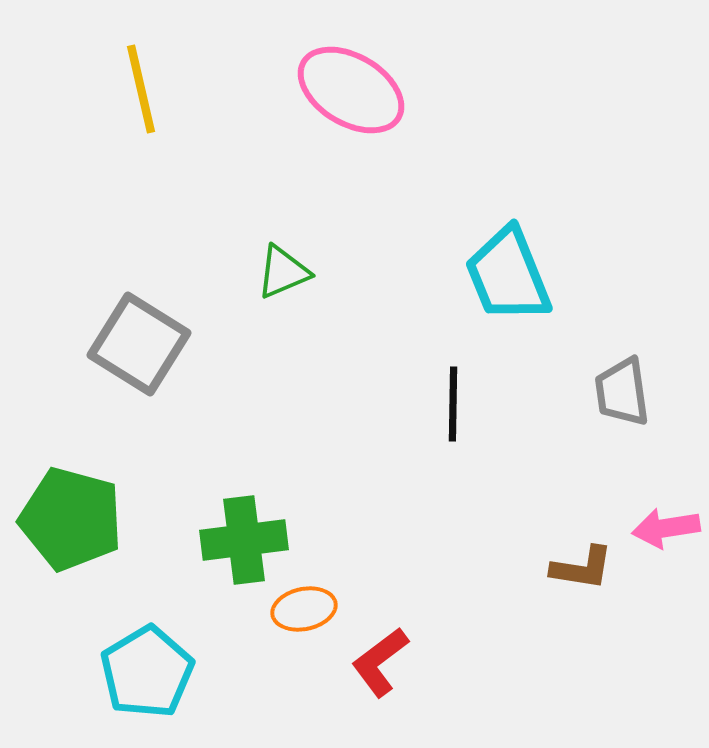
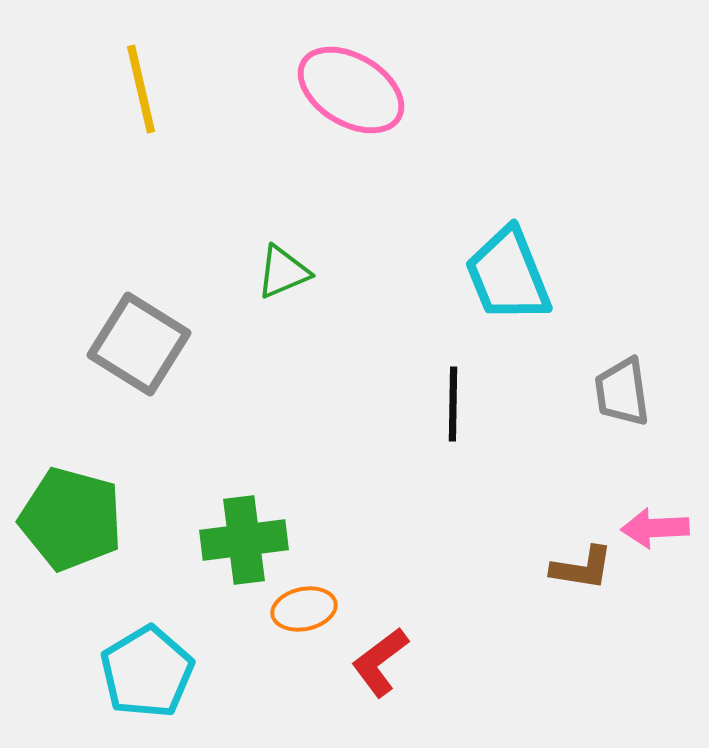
pink arrow: moved 11 px left; rotated 6 degrees clockwise
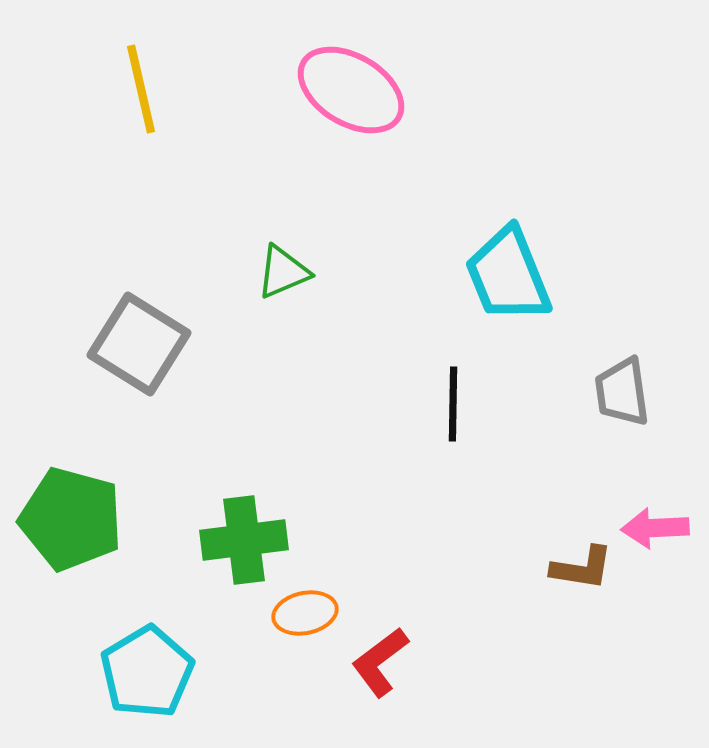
orange ellipse: moved 1 px right, 4 px down
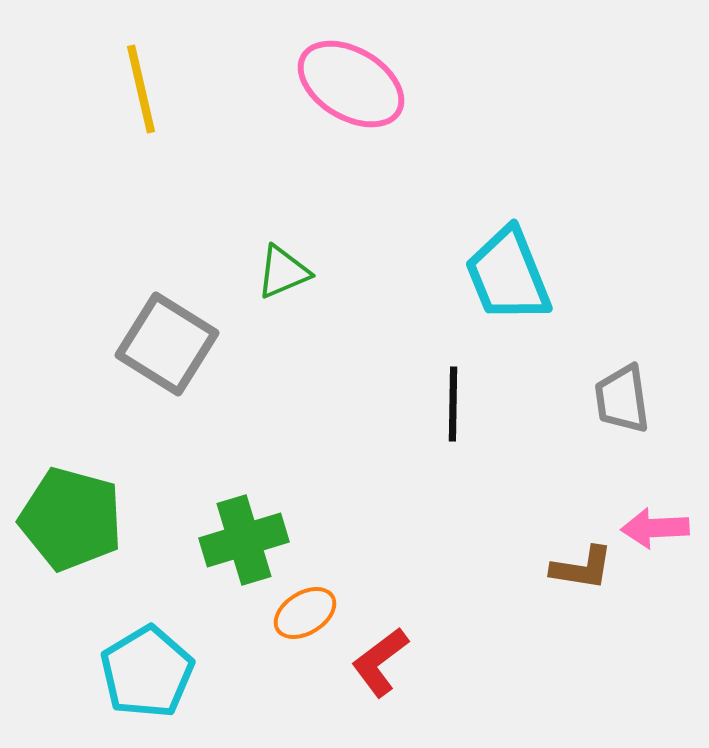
pink ellipse: moved 6 px up
gray square: moved 28 px right
gray trapezoid: moved 7 px down
green cross: rotated 10 degrees counterclockwise
orange ellipse: rotated 20 degrees counterclockwise
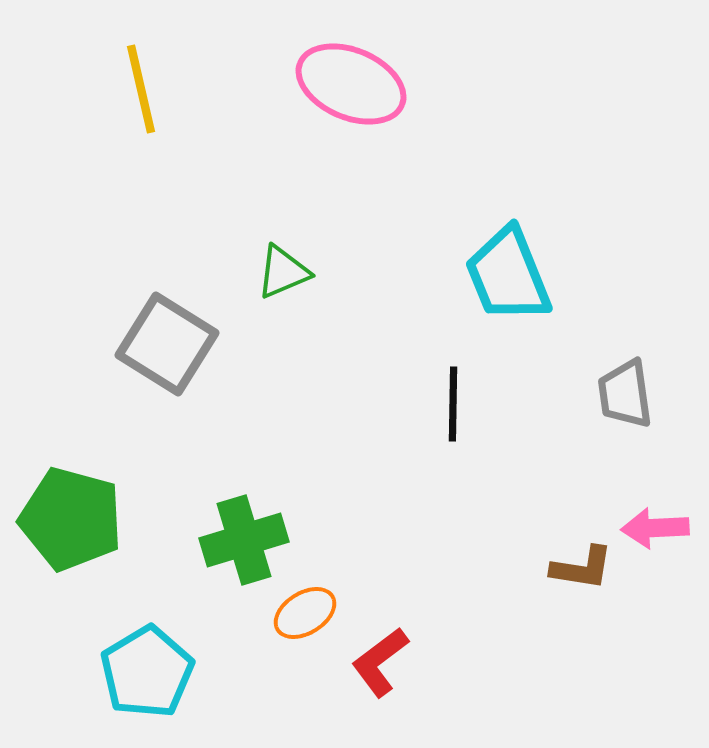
pink ellipse: rotated 8 degrees counterclockwise
gray trapezoid: moved 3 px right, 5 px up
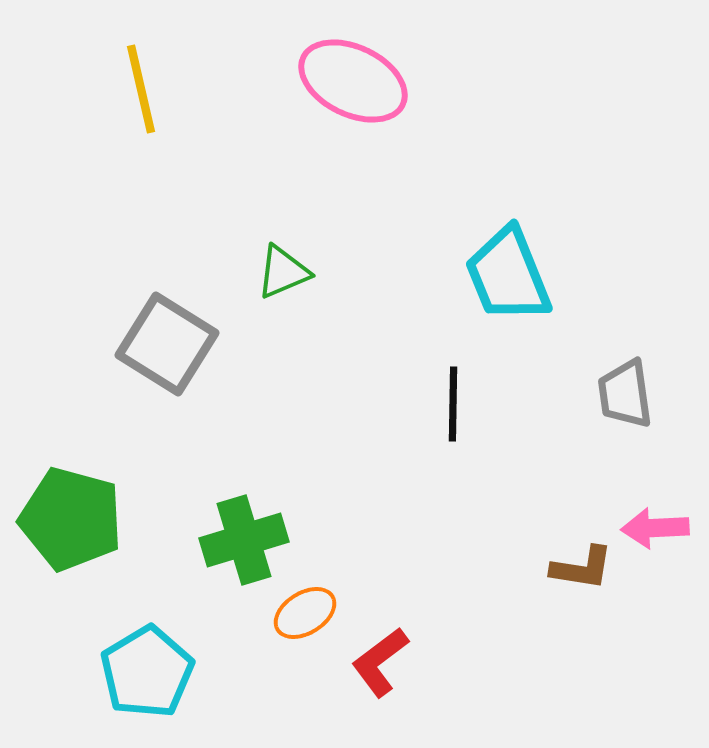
pink ellipse: moved 2 px right, 3 px up; rotated 3 degrees clockwise
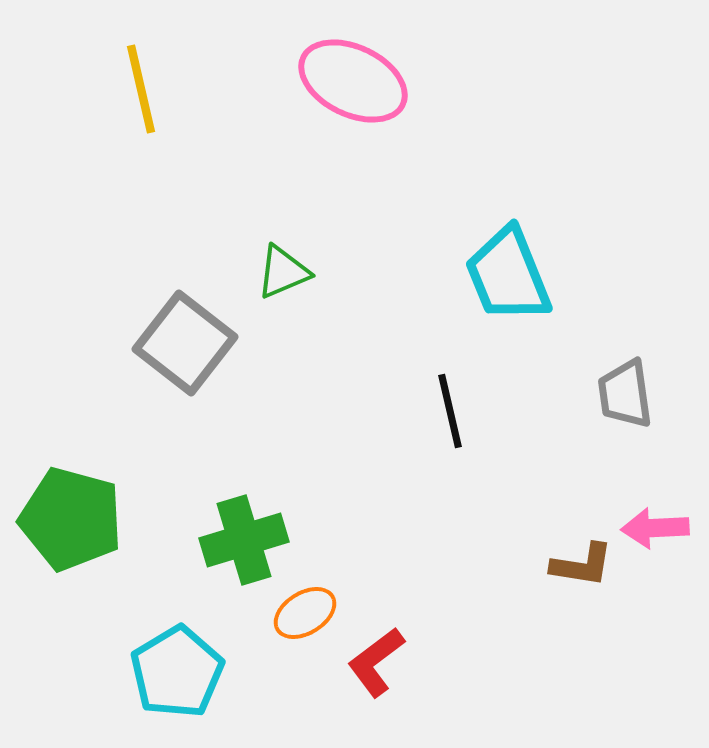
gray square: moved 18 px right, 1 px up; rotated 6 degrees clockwise
black line: moved 3 px left, 7 px down; rotated 14 degrees counterclockwise
brown L-shape: moved 3 px up
red L-shape: moved 4 px left
cyan pentagon: moved 30 px right
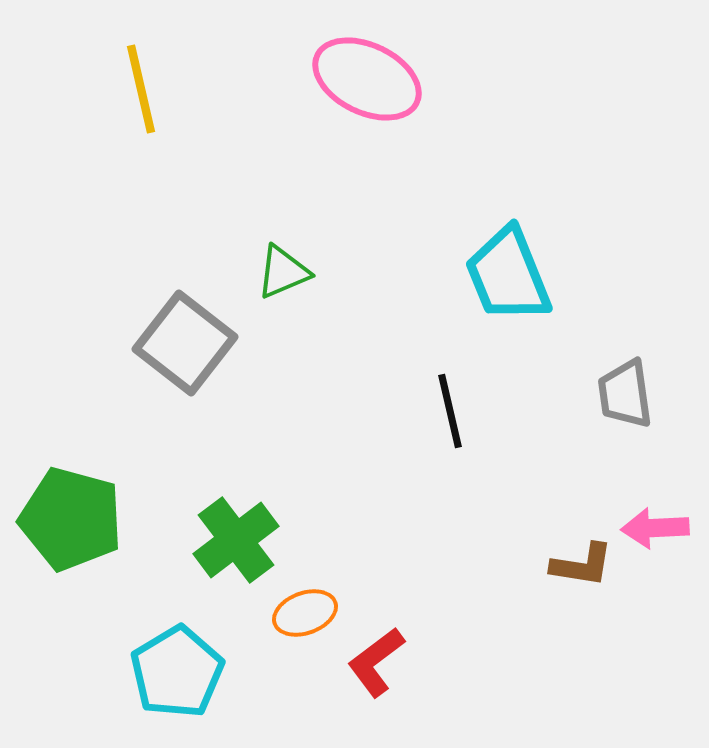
pink ellipse: moved 14 px right, 2 px up
green cross: moved 8 px left; rotated 20 degrees counterclockwise
orange ellipse: rotated 12 degrees clockwise
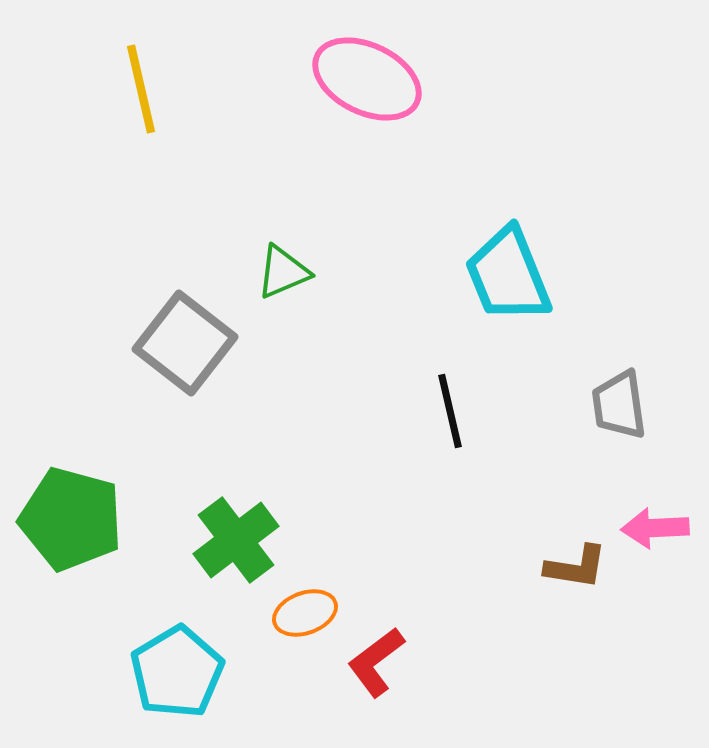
gray trapezoid: moved 6 px left, 11 px down
brown L-shape: moved 6 px left, 2 px down
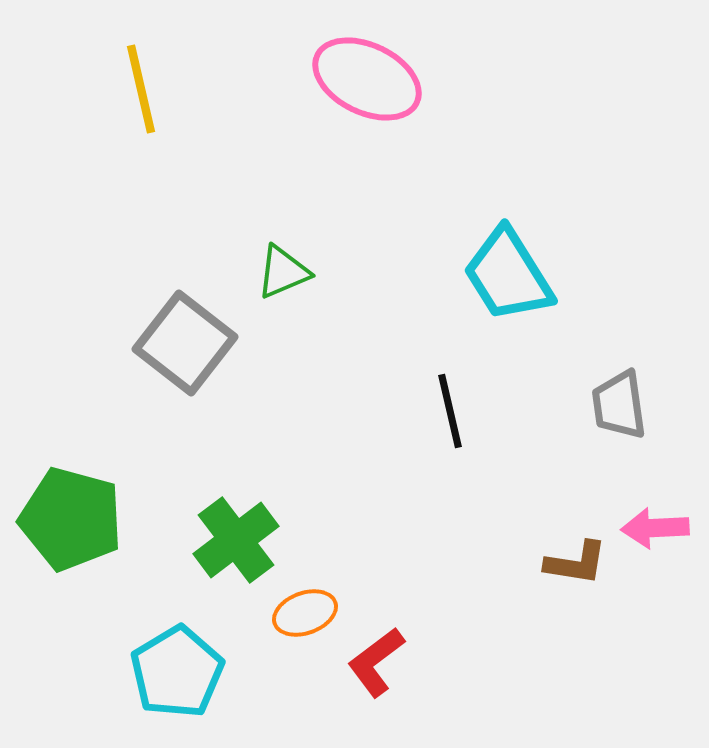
cyan trapezoid: rotated 10 degrees counterclockwise
brown L-shape: moved 4 px up
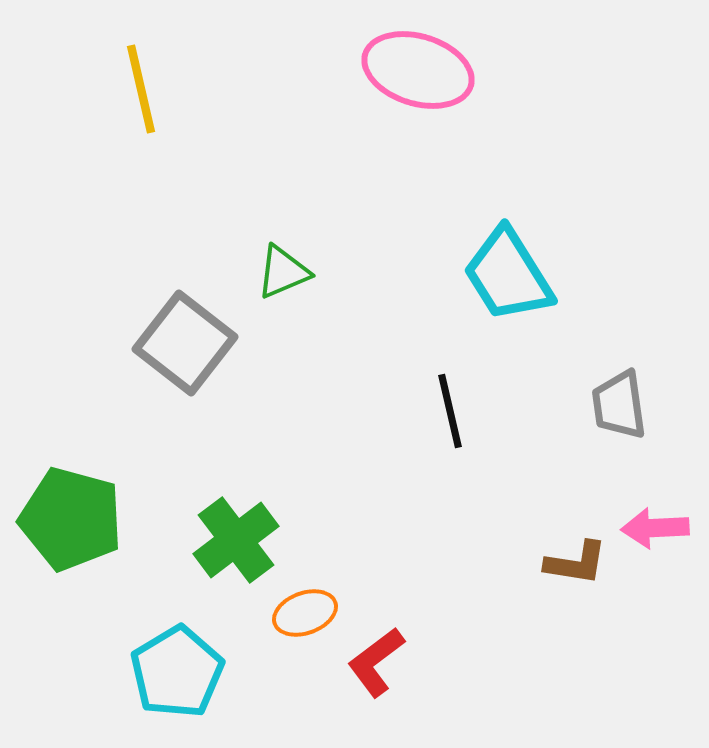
pink ellipse: moved 51 px right, 9 px up; rotated 9 degrees counterclockwise
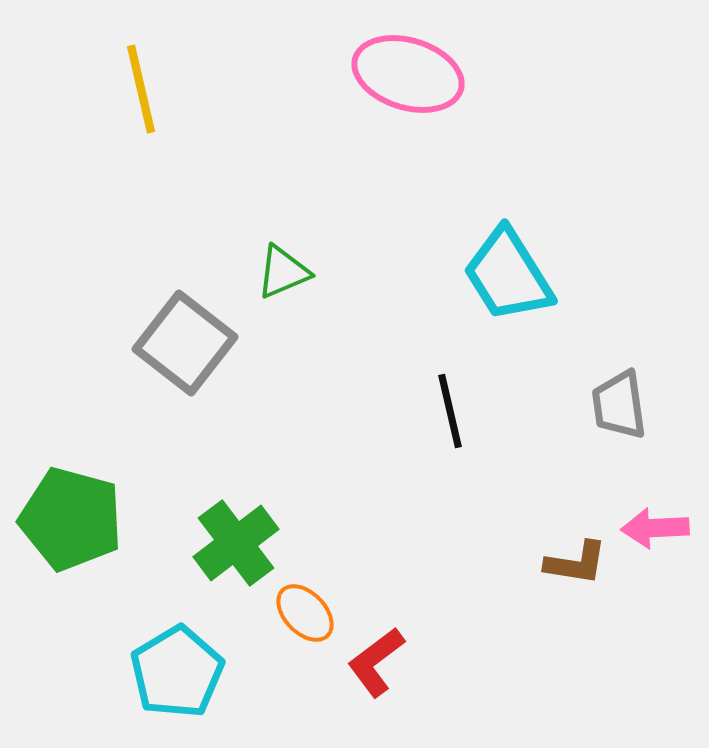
pink ellipse: moved 10 px left, 4 px down
green cross: moved 3 px down
orange ellipse: rotated 66 degrees clockwise
